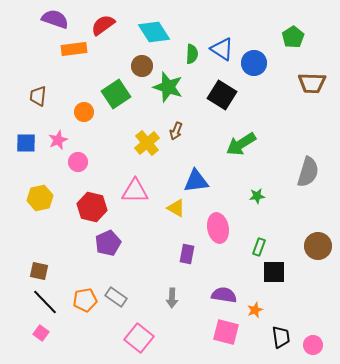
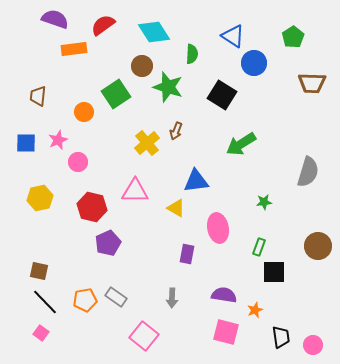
blue triangle at (222, 49): moved 11 px right, 13 px up
green star at (257, 196): moved 7 px right, 6 px down
pink square at (139, 338): moved 5 px right, 2 px up
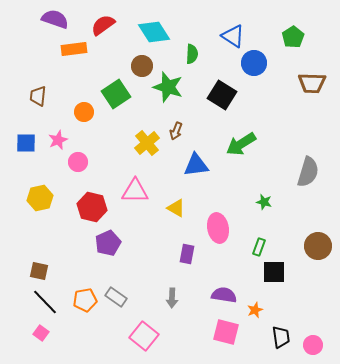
blue triangle at (196, 181): moved 16 px up
green star at (264, 202): rotated 21 degrees clockwise
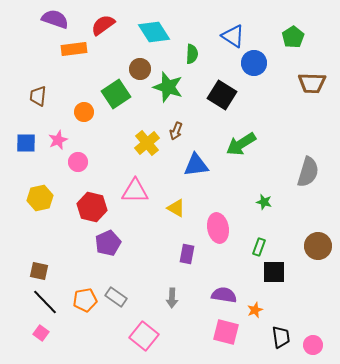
brown circle at (142, 66): moved 2 px left, 3 px down
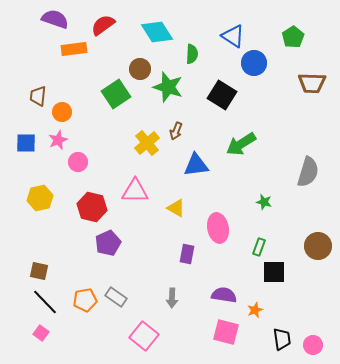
cyan diamond at (154, 32): moved 3 px right
orange circle at (84, 112): moved 22 px left
black trapezoid at (281, 337): moved 1 px right, 2 px down
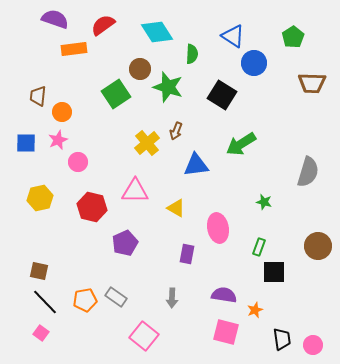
purple pentagon at (108, 243): moved 17 px right
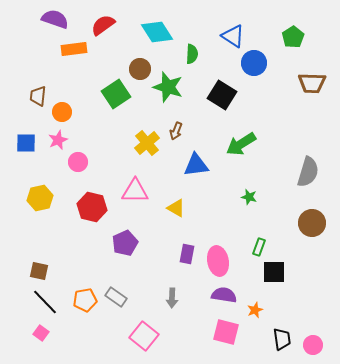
green star at (264, 202): moved 15 px left, 5 px up
pink ellipse at (218, 228): moved 33 px down
brown circle at (318, 246): moved 6 px left, 23 px up
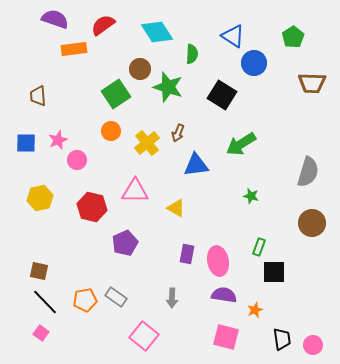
brown trapezoid at (38, 96): rotated 10 degrees counterclockwise
orange circle at (62, 112): moved 49 px right, 19 px down
brown arrow at (176, 131): moved 2 px right, 2 px down
pink circle at (78, 162): moved 1 px left, 2 px up
green star at (249, 197): moved 2 px right, 1 px up
pink square at (226, 332): moved 5 px down
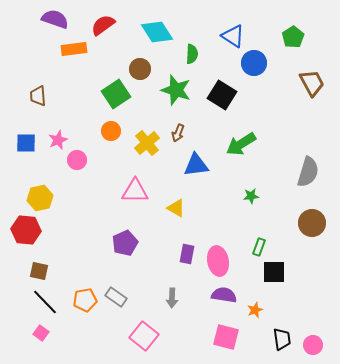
brown trapezoid at (312, 83): rotated 120 degrees counterclockwise
green star at (168, 87): moved 8 px right, 3 px down
green star at (251, 196): rotated 21 degrees counterclockwise
red hexagon at (92, 207): moved 66 px left, 23 px down; rotated 8 degrees counterclockwise
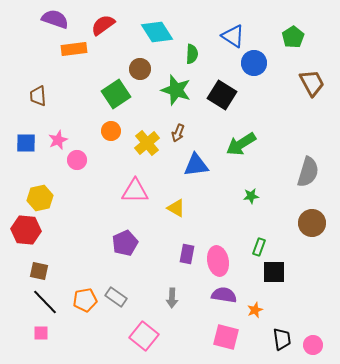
pink square at (41, 333): rotated 35 degrees counterclockwise
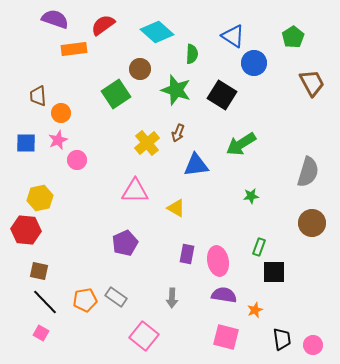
cyan diamond at (157, 32): rotated 16 degrees counterclockwise
orange circle at (111, 131): moved 50 px left, 18 px up
pink square at (41, 333): rotated 28 degrees clockwise
